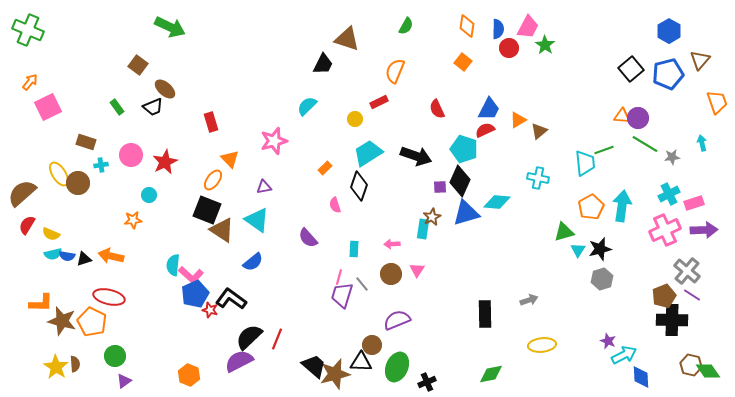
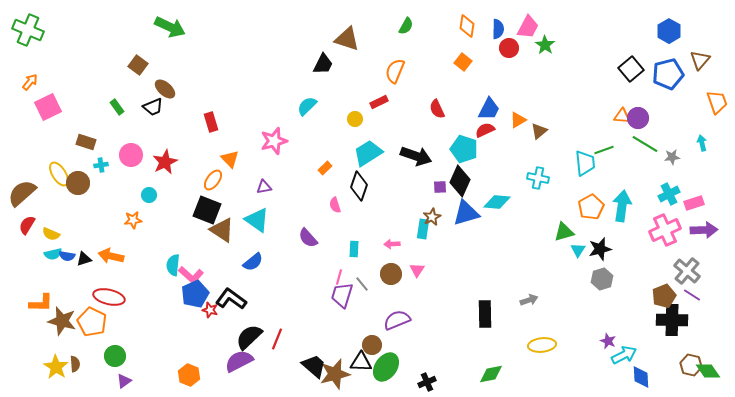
green ellipse at (397, 367): moved 11 px left; rotated 12 degrees clockwise
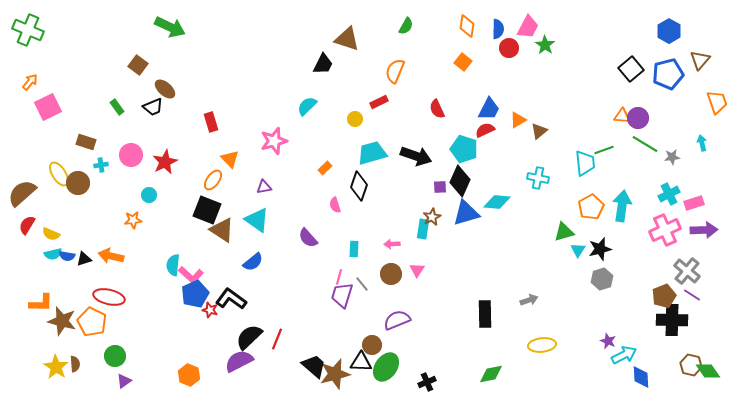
cyan trapezoid at (368, 153): moved 4 px right; rotated 16 degrees clockwise
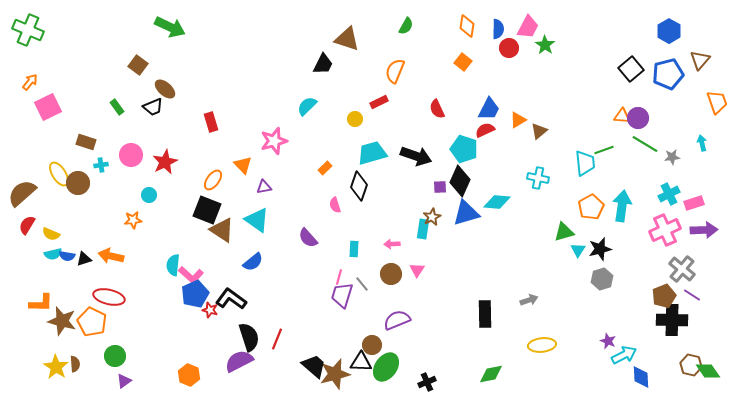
orange triangle at (230, 159): moved 13 px right, 6 px down
gray cross at (687, 271): moved 5 px left, 2 px up
black semicircle at (249, 337): rotated 116 degrees clockwise
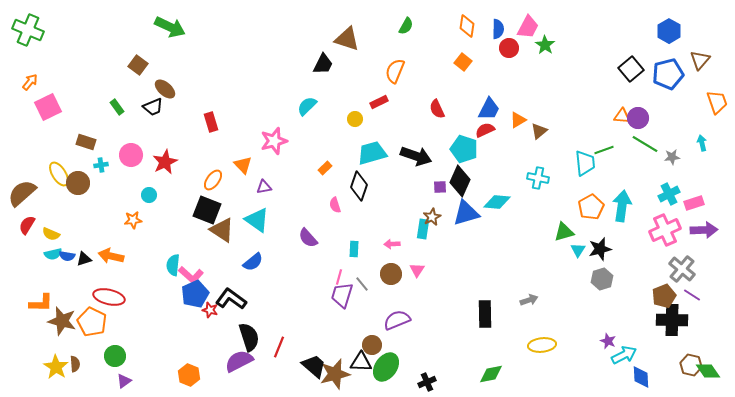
red line at (277, 339): moved 2 px right, 8 px down
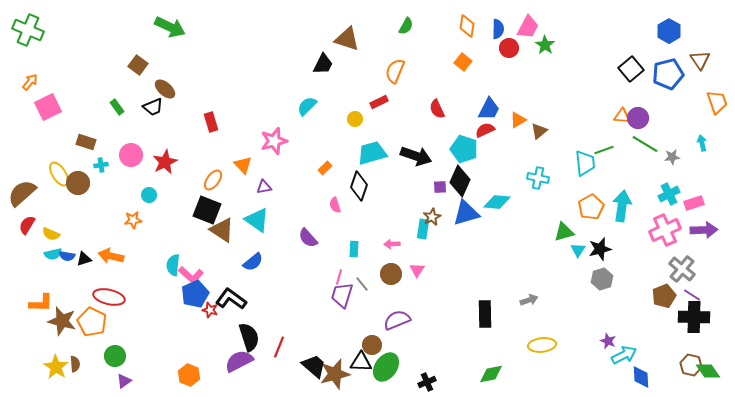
brown triangle at (700, 60): rotated 15 degrees counterclockwise
black cross at (672, 320): moved 22 px right, 3 px up
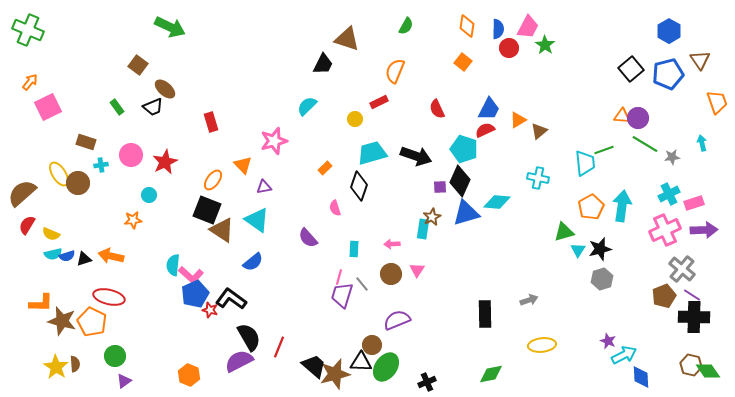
pink semicircle at (335, 205): moved 3 px down
blue semicircle at (67, 256): rotated 28 degrees counterclockwise
black semicircle at (249, 337): rotated 12 degrees counterclockwise
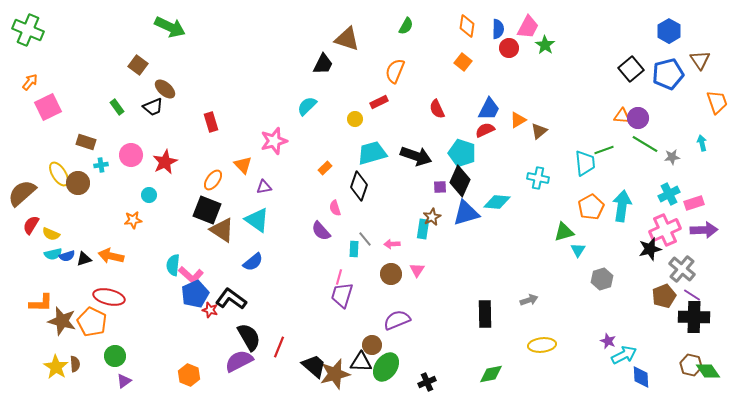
cyan pentagon at (464, 149): moved 2 px left, 4 px down
red semicircle at (27, 225): moved 4 px right
purple semicircle at (308, 238): moved 13 px right, 7 px up
black star at (600, 249): moved 50 px right
gray line at (362, 284): moved 3 px right, 45 px up
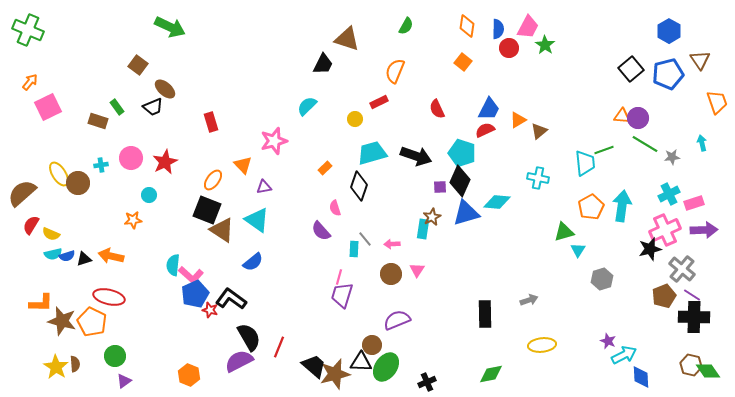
brown rectangle at (86, 142): moved 12 px right, 21 px up
pink circle at (131, 155): moved 3 px down
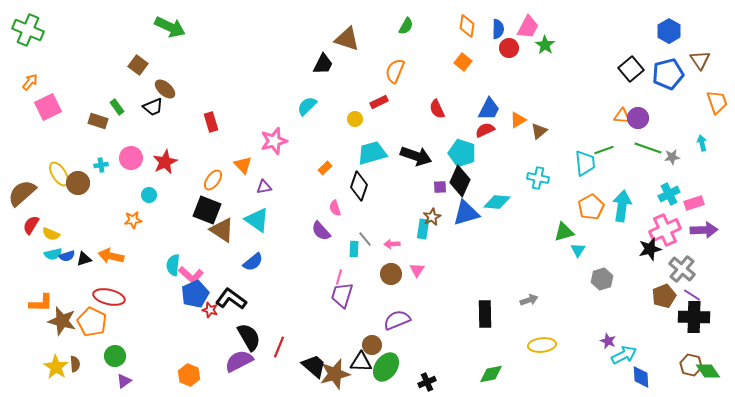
green line at (645, 144): moved 3 px right, 4 px down; rotated 12 degrees counterclockwise
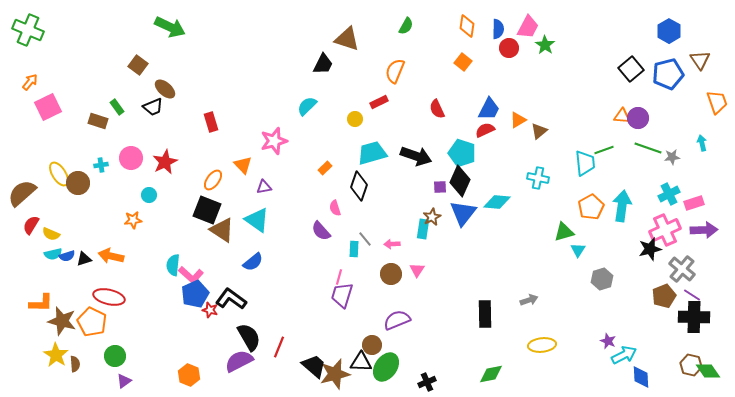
blue triangle at (466, 213): moved 3 px left; rotated 36 degrees counterclockwise
yellow star at (56, 367): moved 12 px up
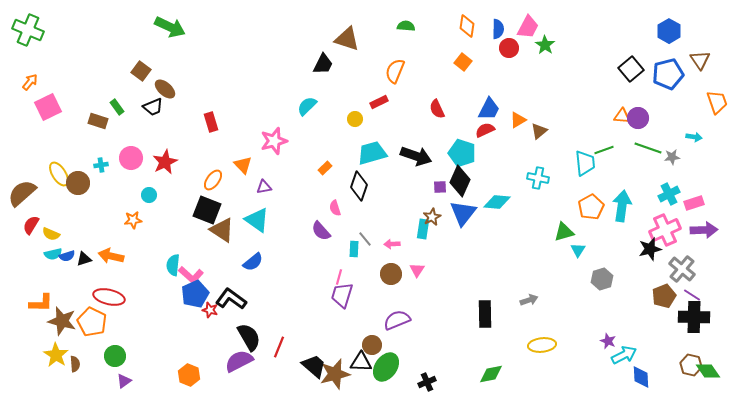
green semicircle at (406, 26): rotated 114 degrees counterclockwise
brown square at (138, 65): moved 3 px right, 6 px down
cyan arrow at (702, 143): moved 8 px left, 6 px up; rotated 112 degrees clockwise
